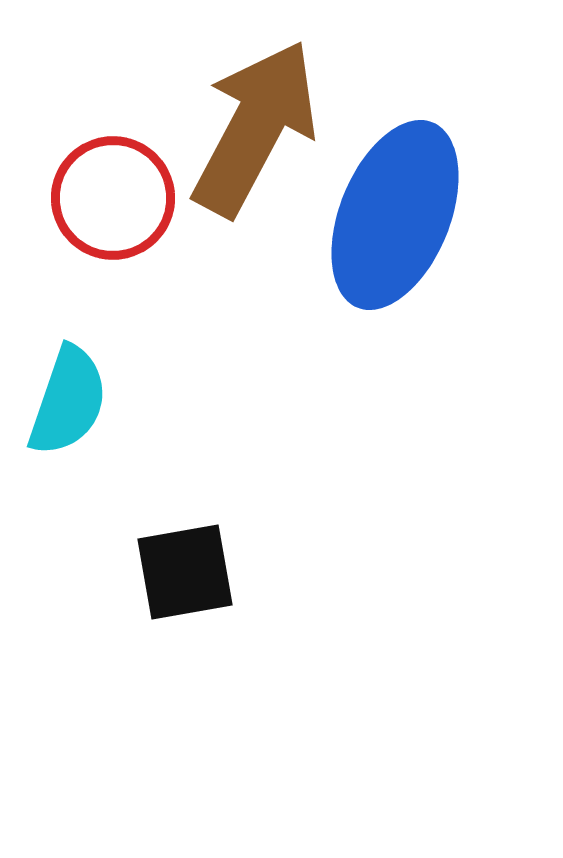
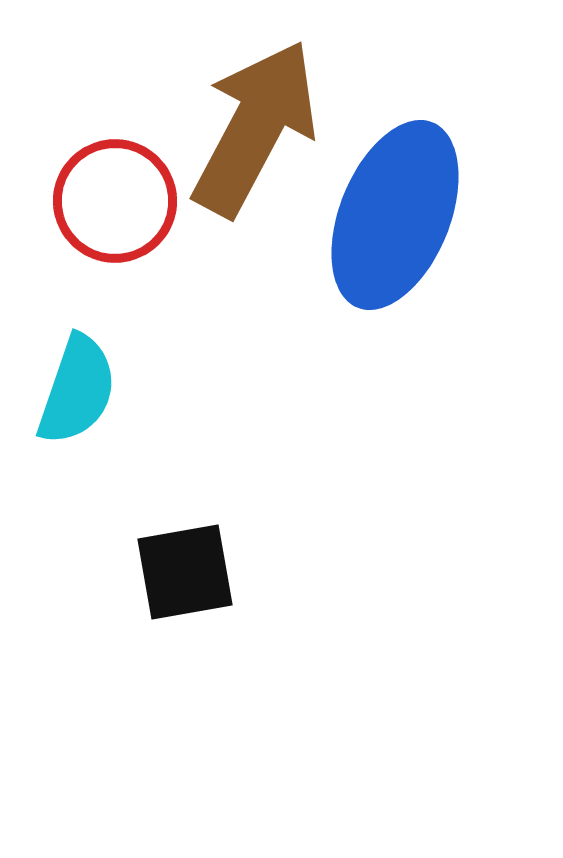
red circle: moved 2 px right, 3 px down
cyan semicircle: moved 9 px right, 11 px up
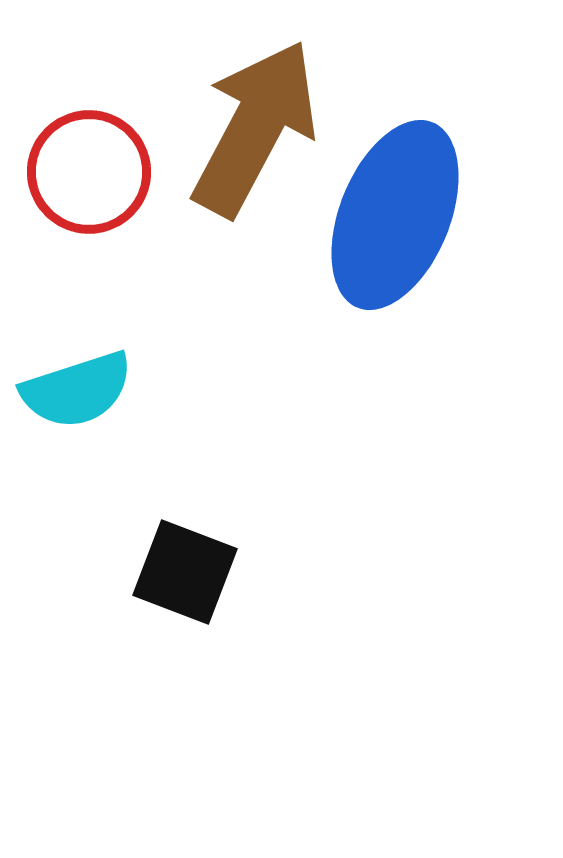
red circle: moved 26 px left, 29 px up
cyan semicircle: rotated 53 degrees clockwise
black square: rotated 31 degrees clockwise
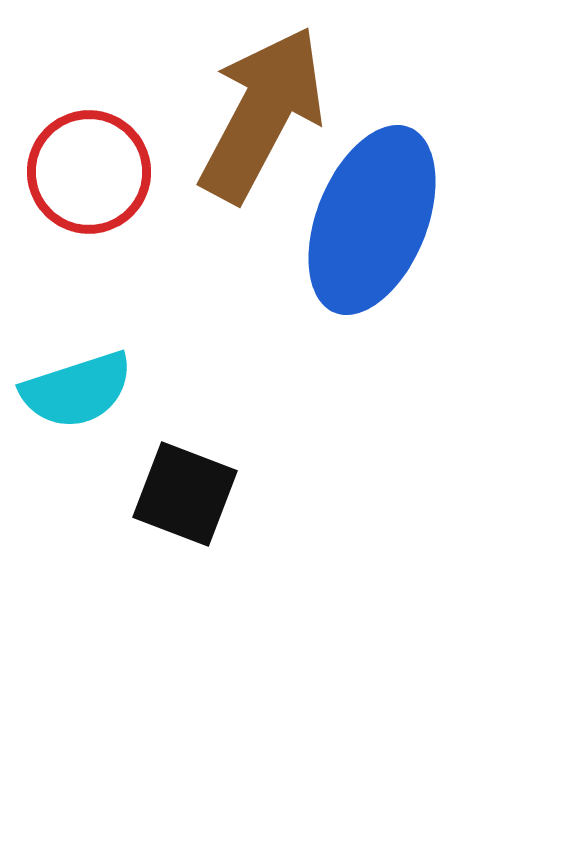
brown arrow: moved 7 px right, 14 px up
blue ellipse: moved 23 px left, 5 px down
black square: moved 78 px up
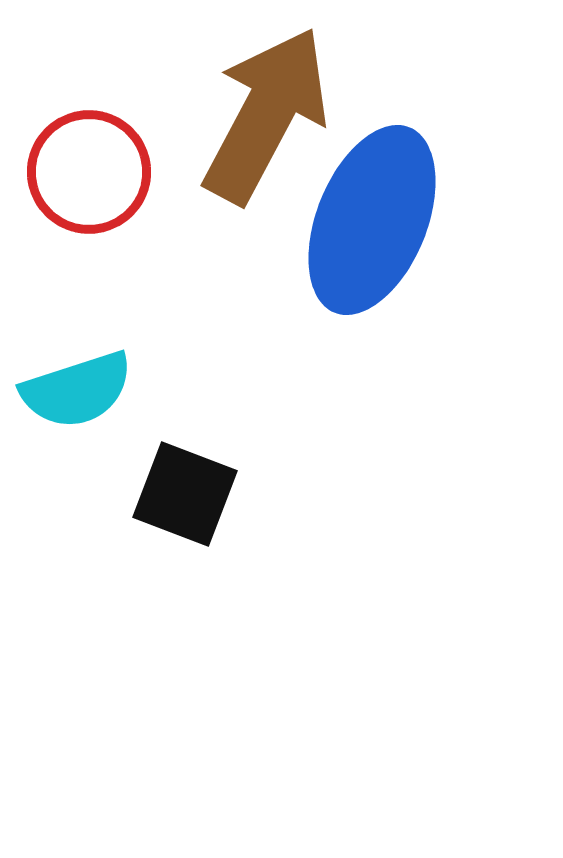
brown arrow: moved 4 px right, 1 px down
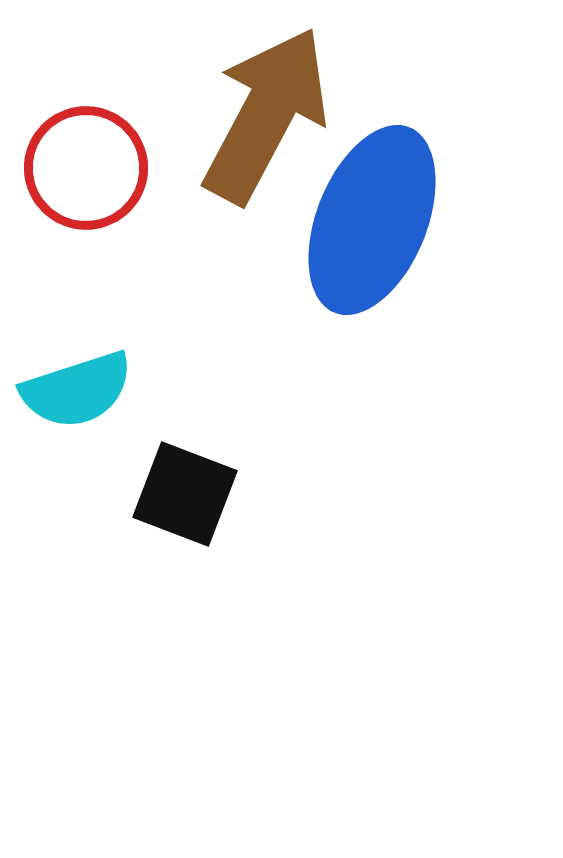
red circle: moved 3 px left, 4 px up
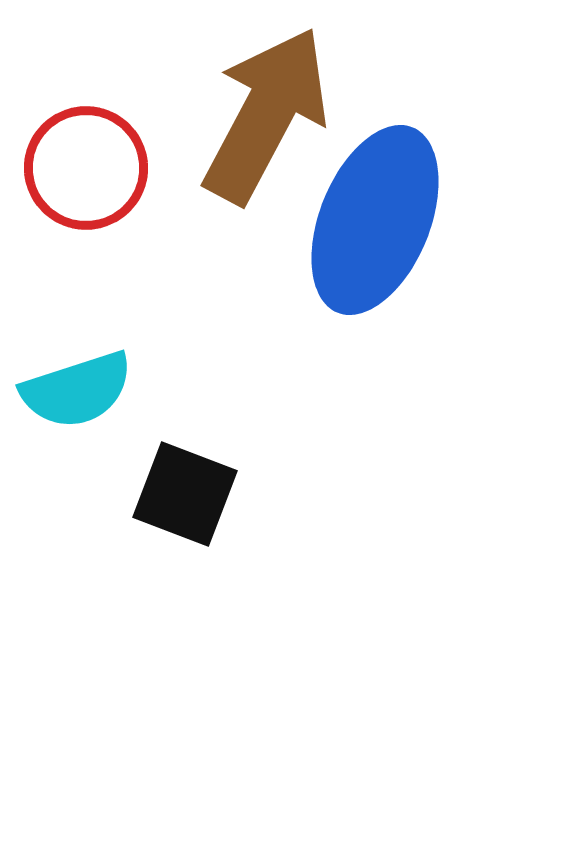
blue ellipse: moved 3 px right
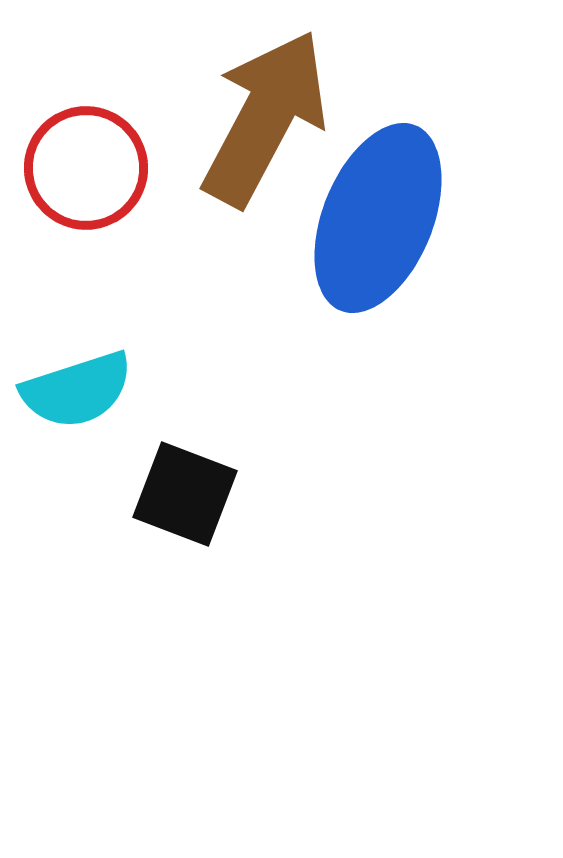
brown arrow: moved 1 px left, 3 px down
blue ellipse: moved 3 px right, 2 px up
